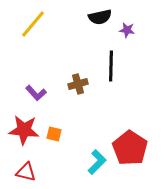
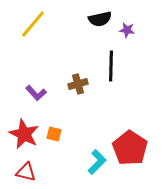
black semicircle: moved 2 px down
red star: moved 4 px down; rotated 20 degrees clockwise
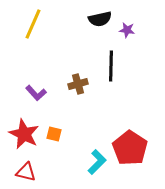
yellow line: rotated 16 degrees counterclockwise
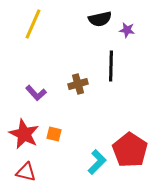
red pentagon: moved 2 px down
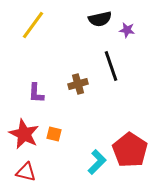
yellow line: moved 1 px down; rotated 12 degrees clockwise
black line: rotated 20 degrees counterclockwise
purple L-shape: rotated 45 degrees clockwise
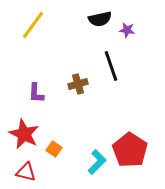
orange square: moved 15 px down; rotated 21 degrees clockwise
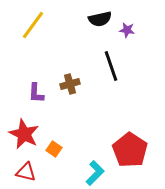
brown cross: moved 8 px left
cyan L-shape: moved 2 px left, 11 px down
